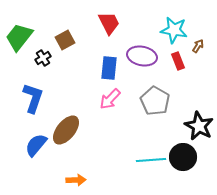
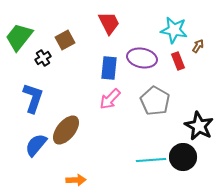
purple ellipse: moved 2 px down
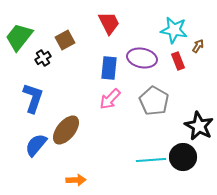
gray pentagon: moved 1 px left
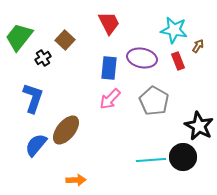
brown square: rotated 18 degrees counterclockwise
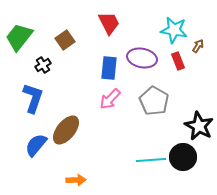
brown square: rotated 12 degrees clockwise
black cross: moved 7 px down
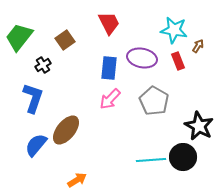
orange arrow: moved 1 px right; rotated 30 degrees counterclockwise
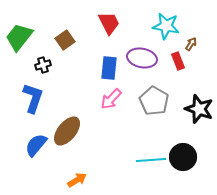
cyan star: moved 8 px left, 4 px up
brown arrow: moved 7 px left, 2 px up
black cross: rotated 14 degrees clockwise
pink arrow: moved 1 px right
black star: moved 17 px up; rotated 8 degrees counterclockwise
brown ellipse: moved 1 px right, 1 px down
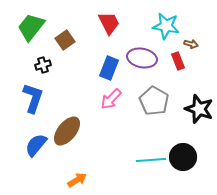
green trapezoid: moved 12 px right, 10 px up
brown arrow: rotated 72 degrees clockwise
blue rectangle: rotated 15 degrees clockwise
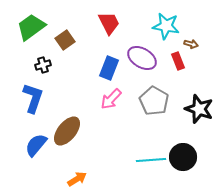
green trapezoid: rotated 16 degrees clockwise
purple ellipse: rotated 20 degrees clockwise
orange arrow: moved 1 px up
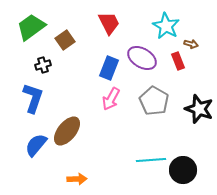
cyan star: rotated 20 degrees clockwise
pink arrow: rotated 15 degrees counterclockwise
black circle: moved 13 px down
orange arrow: rotated 30 degrees clockwise
